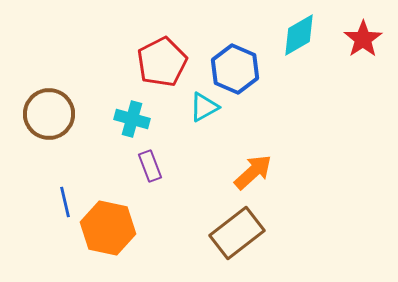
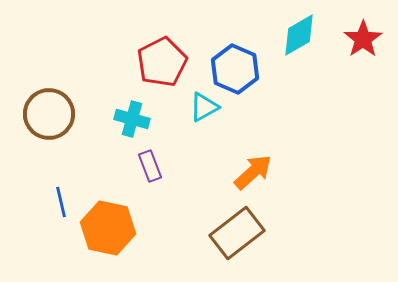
blue line: moved 4 px left
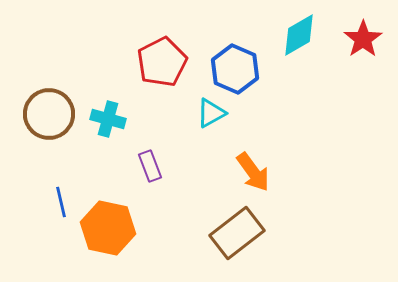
cyan triangle: moved 7 px right, 6 px down
cyan cross: moved 24 px left
orange arrow: rotated 96 degrees clockwise
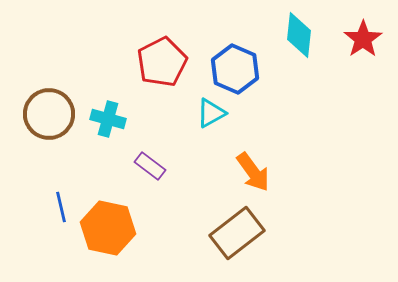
cyan diamond: rotated 54 degrees counterclockwise
purple rectangle: rotated 32 degrees counterclockwise
blue line: moved 5 px down
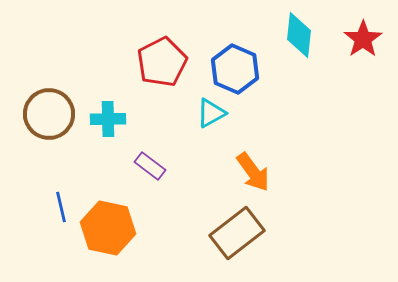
cyan cross: rotated 16 degrees counterclockwise
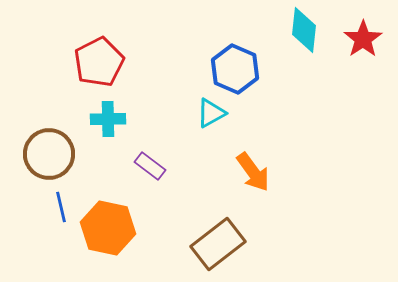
cyan diamond: moved 5 px right, 5 px up
red pentagon: moved 63 px left
brown circle: moved 40 px down
brown rectangle: moved 19 px left, 11 px down
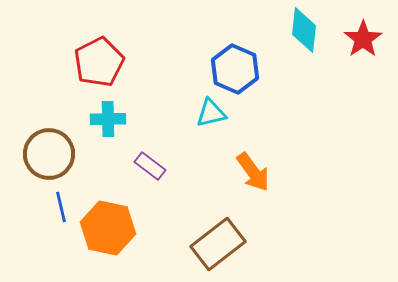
cyan triangle: rotated 16 degrees clockwise
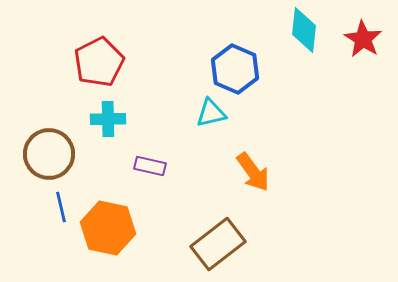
red star: rotated 6 degrees counterclockwise
purple rectangle: rotated 24 degrees counterclockwise
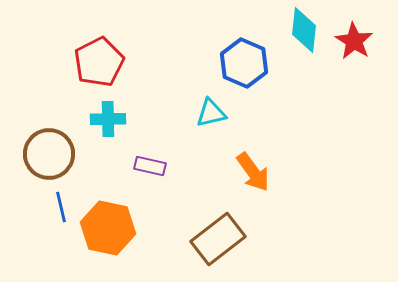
red star: moved 9 px left, 2 px down
blue hexagon: moved 9 px right, 6 px up
brown rectangle: moved 5 px up
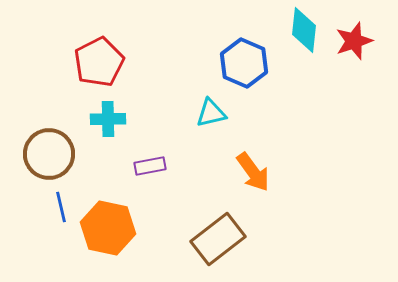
red star: rotated 21 degrees clockwise
purple rectangle: rotated 24 degrees counterclockwise
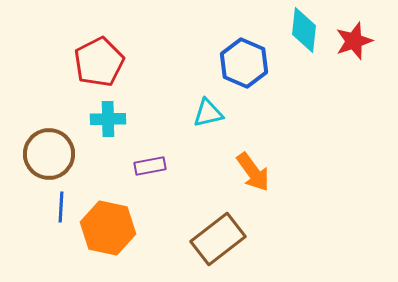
cyan triangle: moved 3 px left
blue line: rotated 16 degrees clockwise
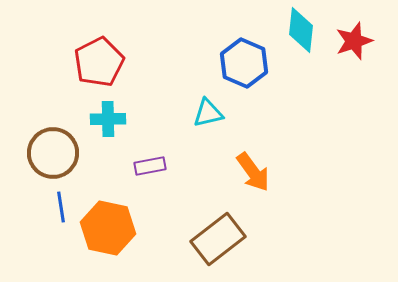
cyan diamond: moved 3 px left
brown circle: moved 4 px right, 1 px up
blue line: rotated 12 degrees counterclockwise
